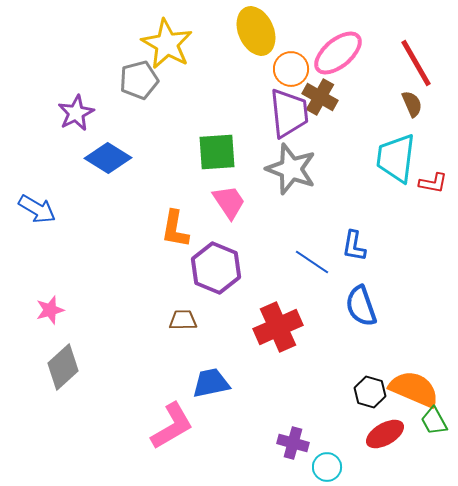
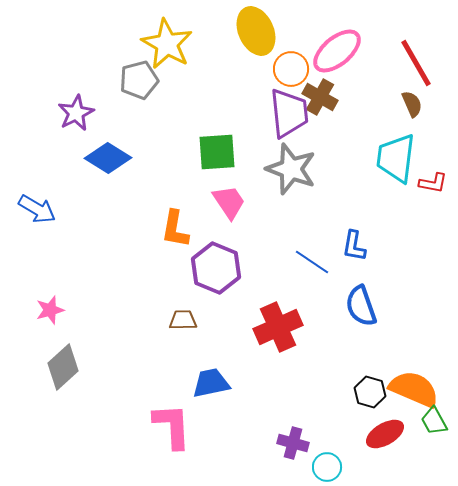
pink ellipse: moved 1 px left, 2 px up
pink L-shape: rotated 63 degrees counterclockwise
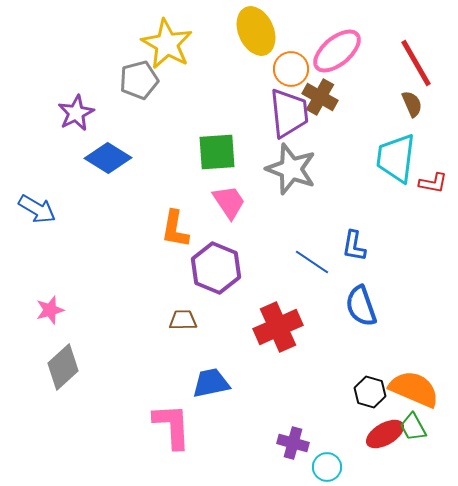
green trapezoid: moved 21 px left, 6 px down
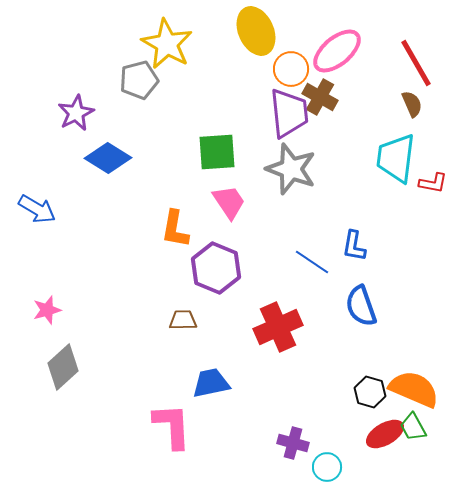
pink star: moved 3 px left
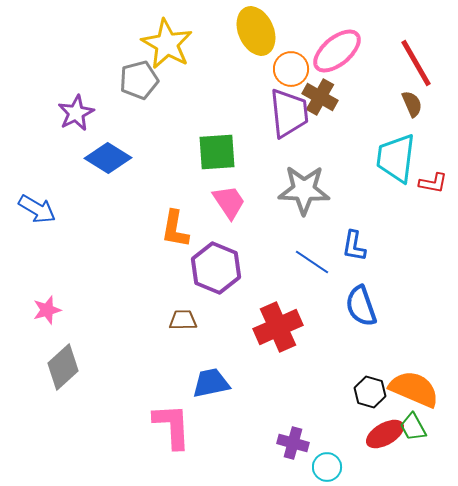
gray star: moved 13 px right, 21 px down; rotated 18 degrees counterclockwise
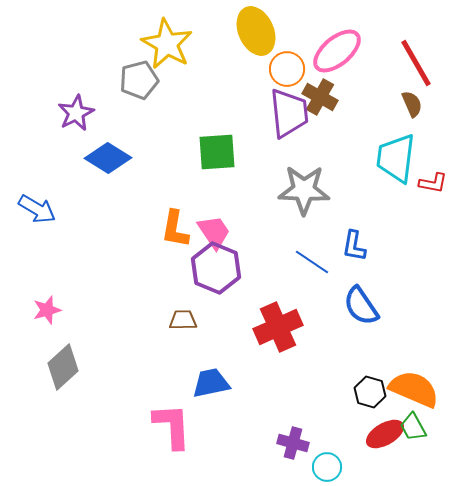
orange circle: moved 4 px left
pink trapezoid: moved 15 px left, 30 px down
blue semicircle: rotated 15 degrees counterclockwise
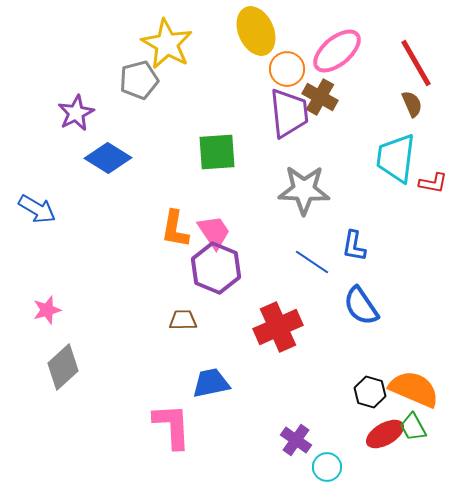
purple cross: moved 3 px right, 3 px up; rotated 20 degrees clockwise
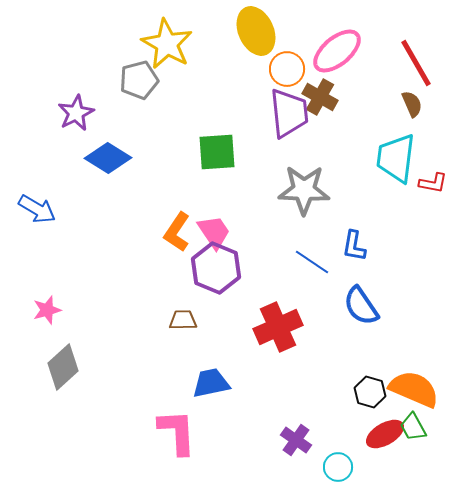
orange L-shape: moved 2 px right, 3 px down; rotated 24 degrees clockwise
pink L-shape: moved 5 px right, 6 px down
cyan circle: moved 11 px right
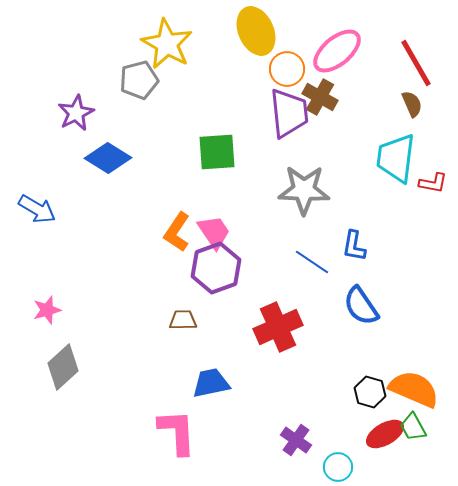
purple hexagon: rotated 18 degrees clockwise
